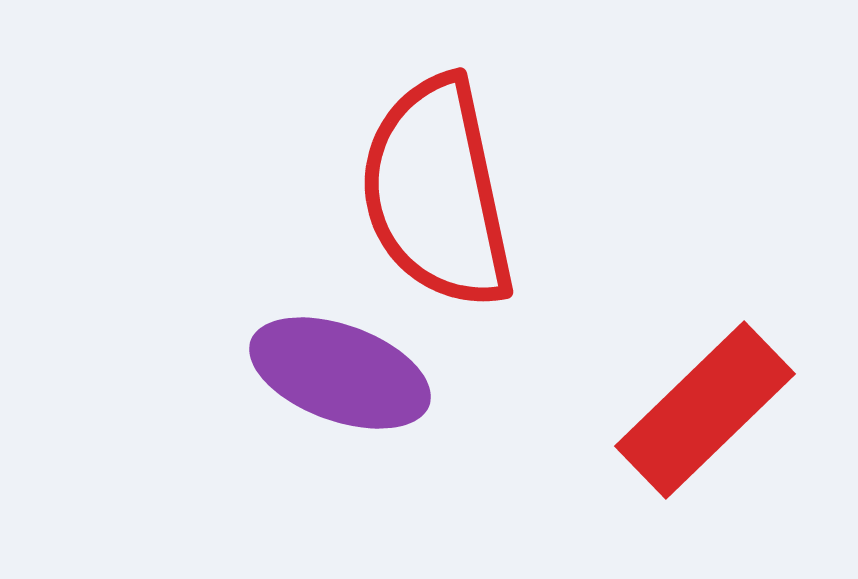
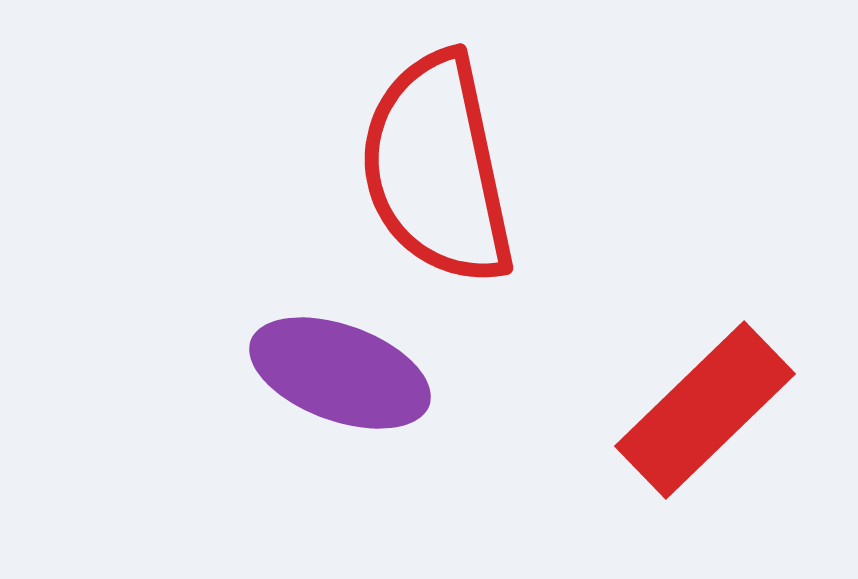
red semicircle: moved 24 px up
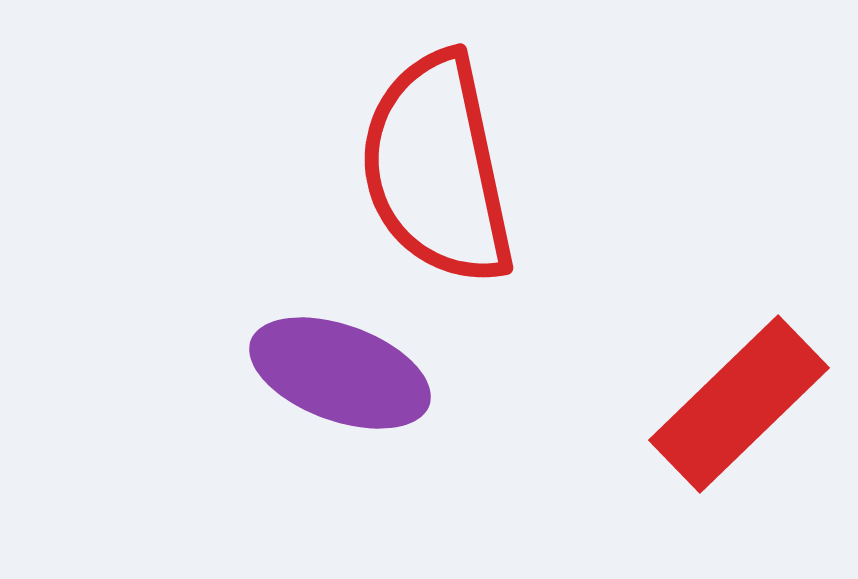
red rectangle: moved 34 px right, 6 px up
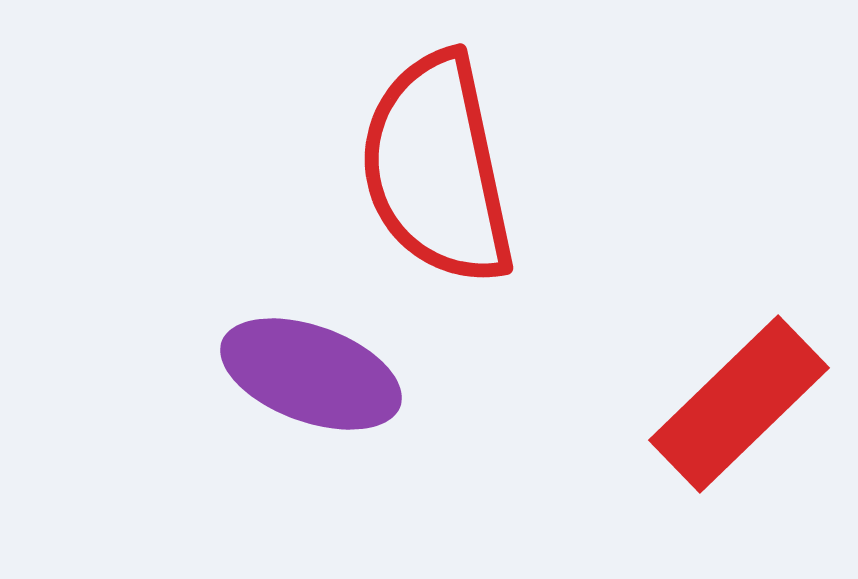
purple ellipse: moved 29 px left, 1 px down
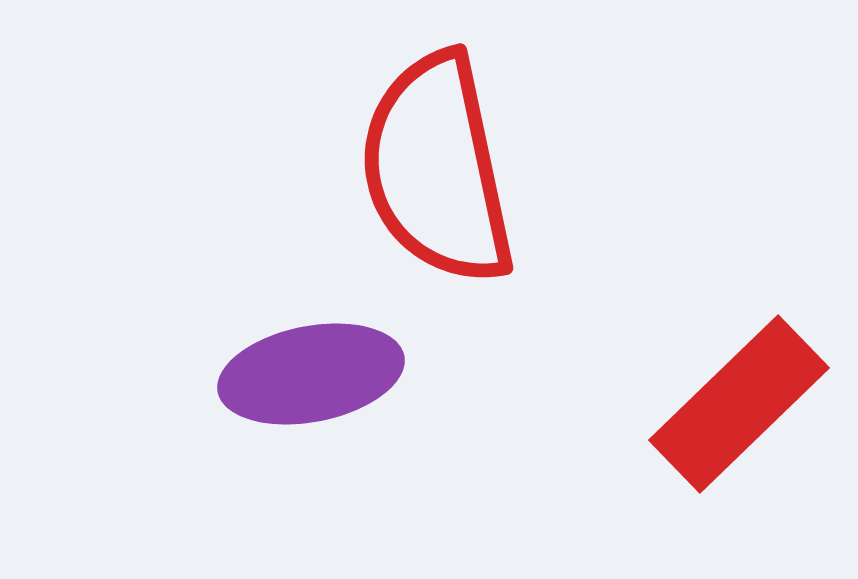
purple ellipse: rotated 31 degrees counterclockwise
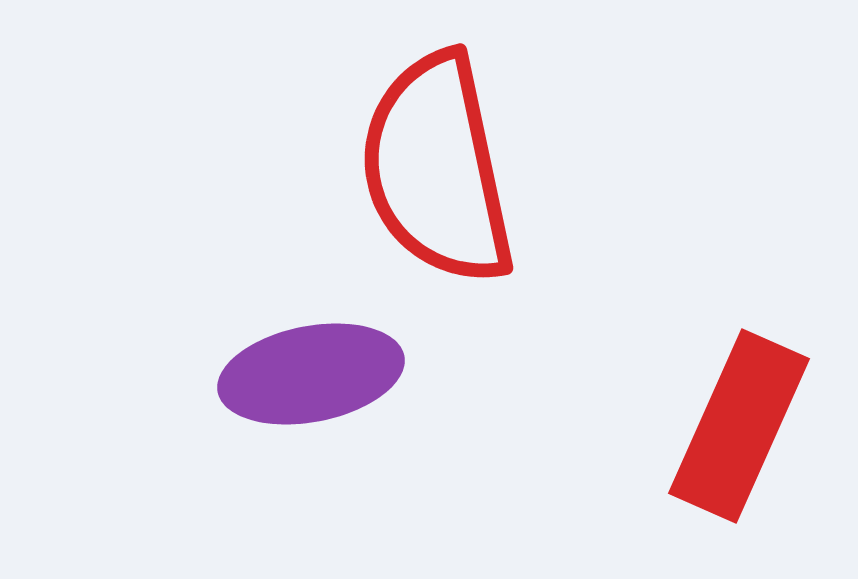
red rectangle: moved 22 px down; rotated 22 degrees counterclockwise
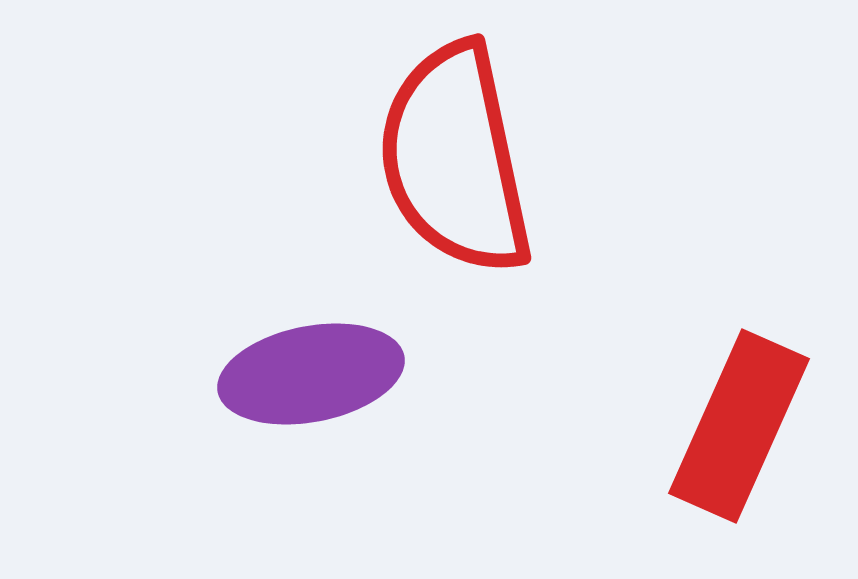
red semicircle: moved 18 px right, 10 px up
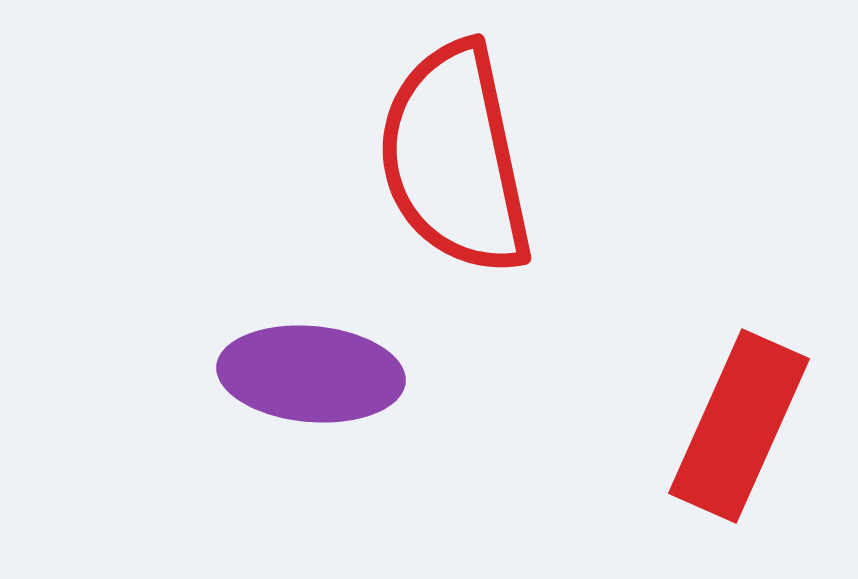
purple ellipse: rotated 16 degrees clockwise
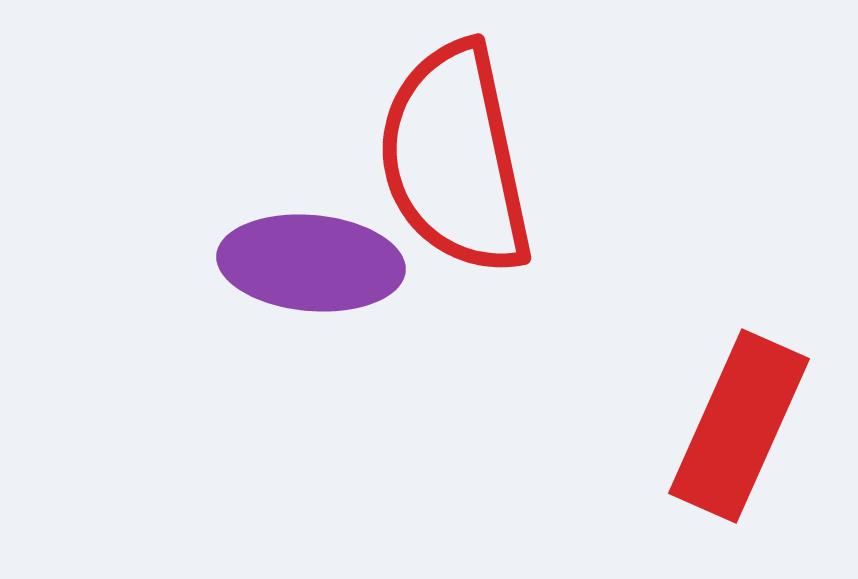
purple ellipse: moved 111 px up
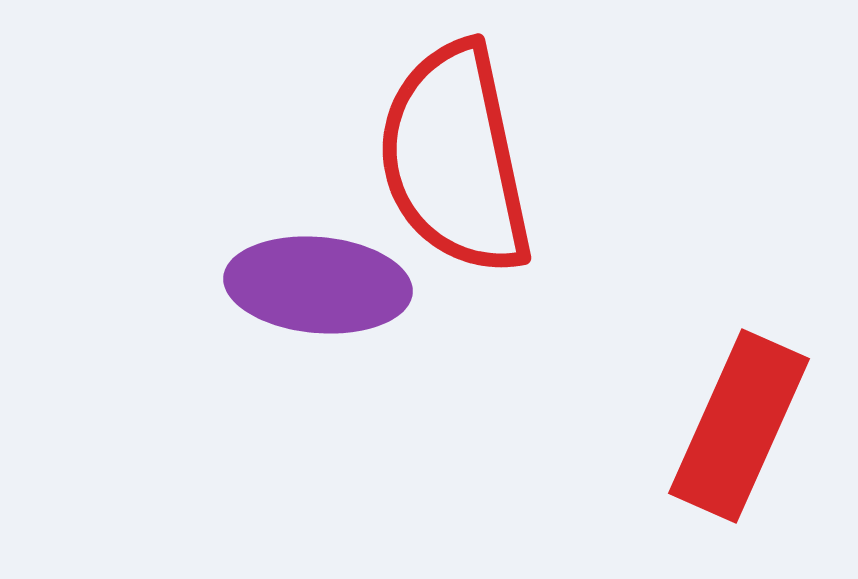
purple ellipse: moved 7 px right, 22 px down
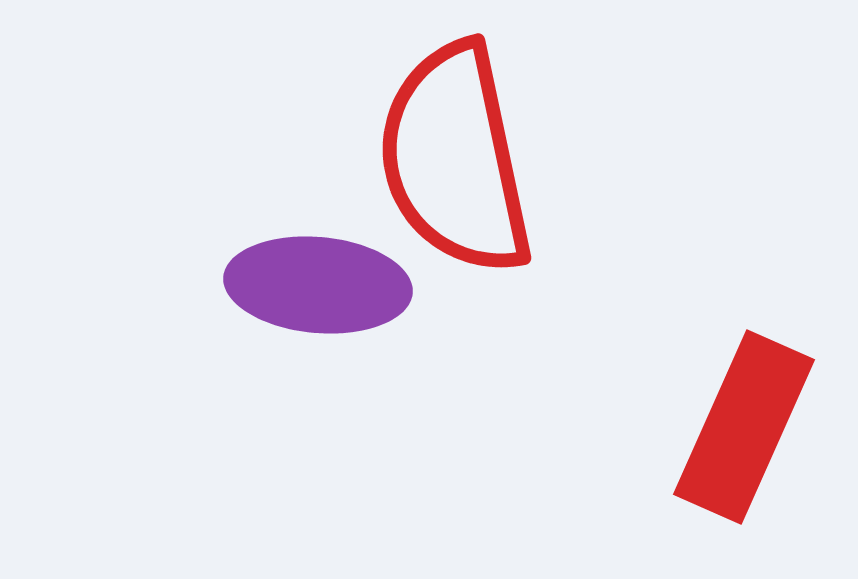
red rectangle: moved 5 px right, 1 px down
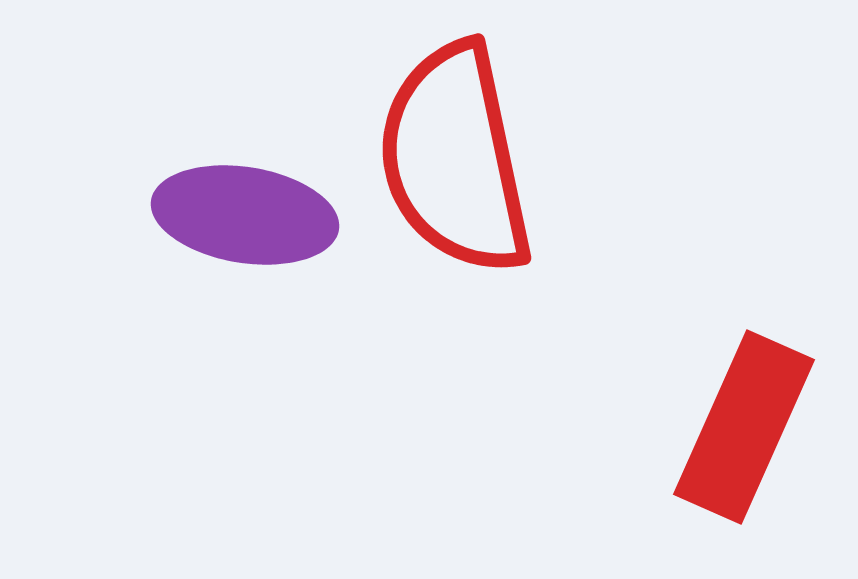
purple ellipse: moved 73 px left, 70 px up; rotated 4 degrees clockwise
